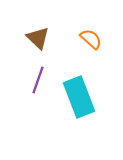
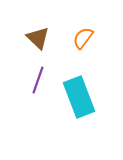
orange semicircle: moved 8 px left, 1 px up; rotated 95 degrees counterclockwise
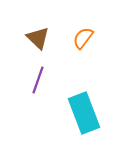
cyan rectangle: moved 5 px right, 16 px down
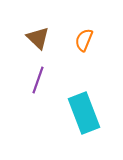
orange semicircle: moved 1 px right, 2 px down; rotated 15 degrees counterclockwise
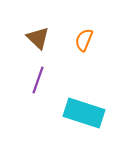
cyan rectangle: rotated 51 degrees counterclockwise
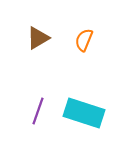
brown triangle: rotated 45 degrees clockwise
purple line: moved 31 px down
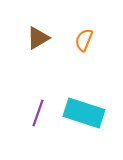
purple line: moved 2 px down
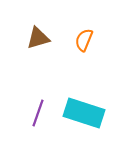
brown triangle: rotated 15 degrees clockwise
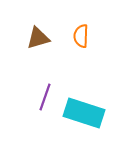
orange semicircle: moved 3 px left, 4 px up; rotated 20 degrees counterclockwise
purple line: moved 7 px right, 16 px up
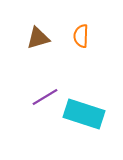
purple line: rotated 40 degrees clockwise
cyan rectangle: moved 1 px down
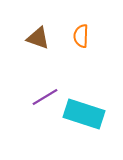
brown triangle: rotated 35 degrees clockwise
